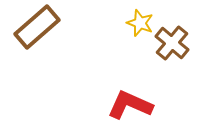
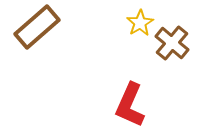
yellow star: rotated 20 degrees clockwise
red L-shape: rotated 90 degrees counterclockwise
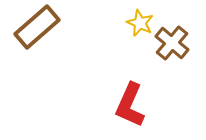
yellow star: rotated 16 degrees counterclockwise
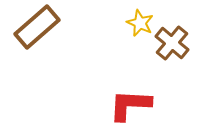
red L-shape: rotated 69 degrees clockwise
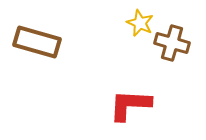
brown rectangle: moved 15 px down; rotated 57 degrees clockwise
brown cross: rotated 24 degrees counterclockwise
